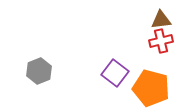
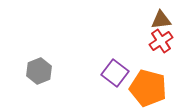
red cross: rotated 20 degrees counterclockwise
orange pentagon: moved 3 px left
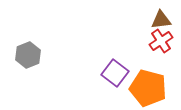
gray hexagon: moved 11 px left, 16 px up
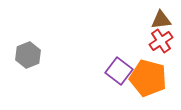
purple square: moved 4 px right, 2 px up
orange pentagon: moved 10 px up
